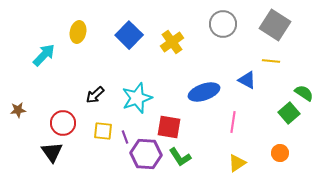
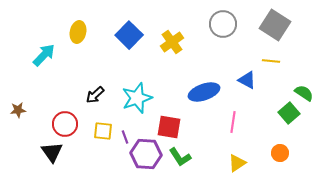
red circle: moved 2 px right, 1 px down
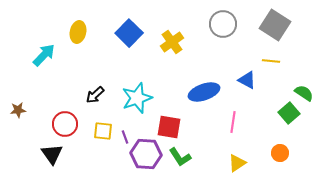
blue square: moved 2 px up
black triangle: moved 2 px down
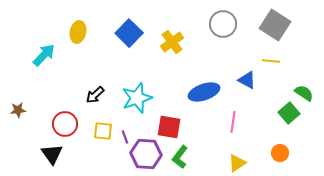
green L-shape: rotated 70 degrees clockwise
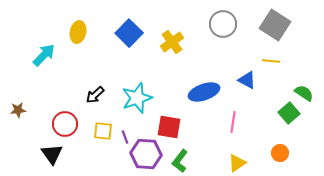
green L-shape: moved 4 px down
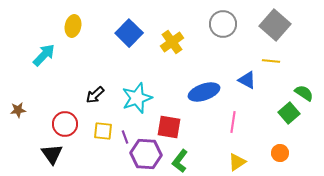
gray square: rotated 8 degrees clockwise
yellow ellipse: moved 5 px left, 6 px up
yellow triangle: moved 1 px up
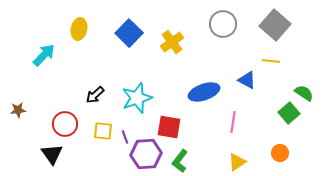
yellow ellipse: moved 6 px right, 3 px down
purple hexagon: rotated 8 degrees counterclockwise
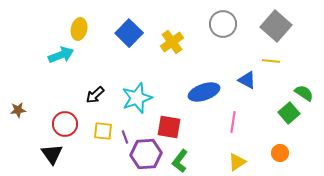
gray square: moved 1 px right, 1 px down
cyan arrow: moved 17 px right; rotated 25 degrees clockwise
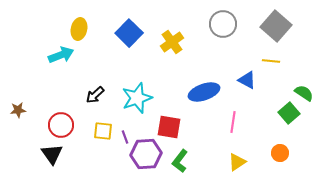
red circle: moved 4 px left, 1 px down
